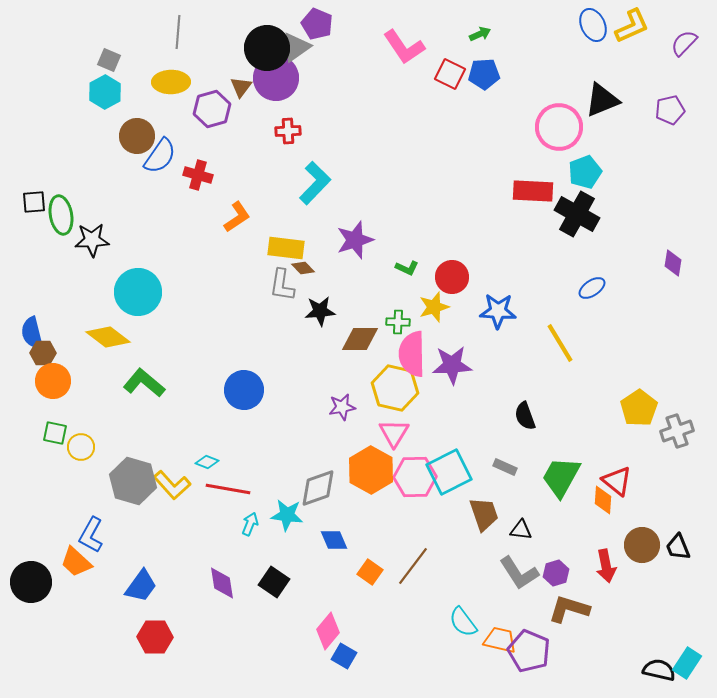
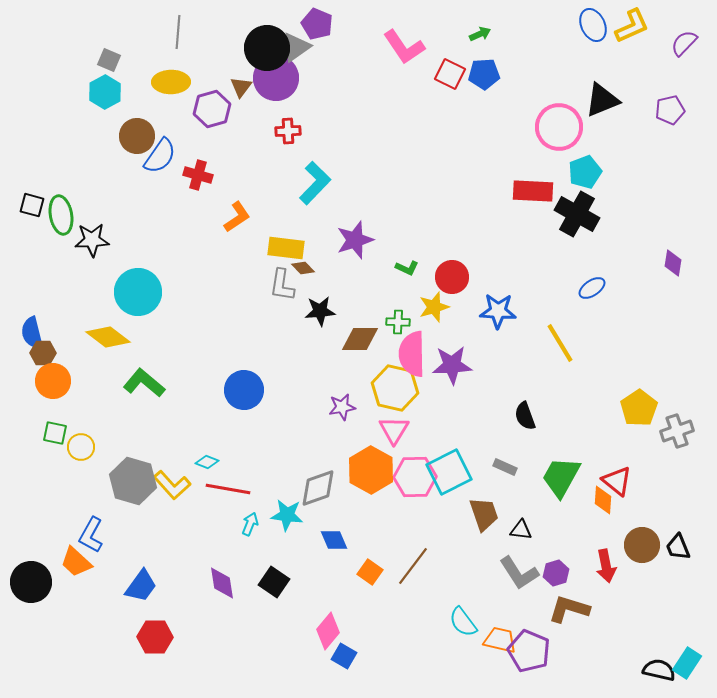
black square at (34, 202): moved 2 px left, 3 px down; rotated 20 degrees clockwise
pink triangle at (394, 433): moved 3 px up
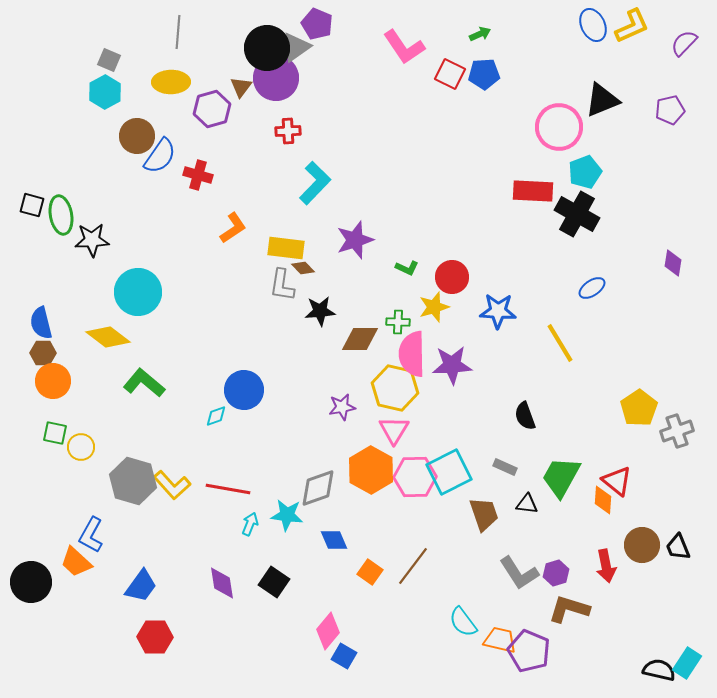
orange L-shape at (237, 217): moved 4 px left, 11 px down
blue semicircle at (32, 333): moved 9 px right, 10 px up
cyan diamond at (207, 462): moved 9 px right, 46 px up; rotated 40 degrees counterclockwise
black triangle at (521, 530): moved 6 px right, 26 px up
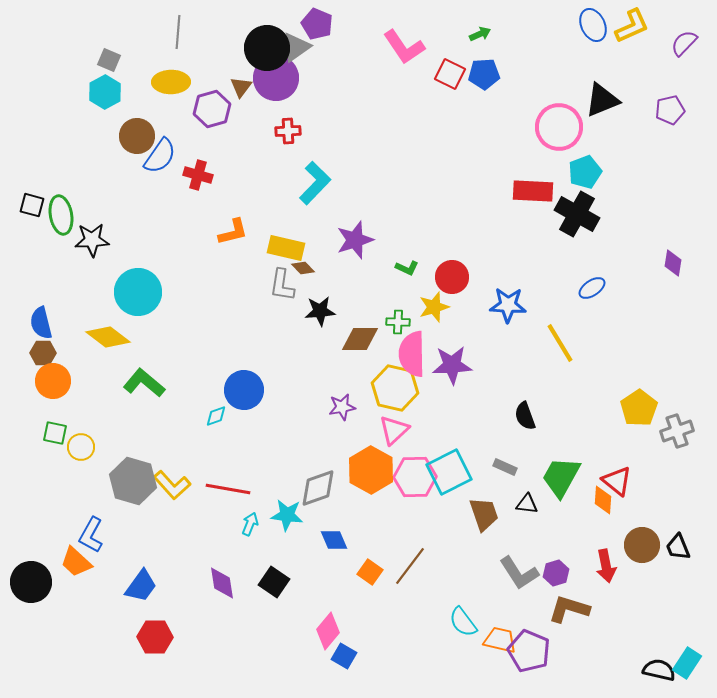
orange L-shape at (233, 228): moved 4 px down; rotated 20 degrees clockwise
yellow rectangle at (286, 248): rotated 6 degrees clockwise
blue star at (498, 311): moved 10 px right, 6 px up
pink triangle at (394, 430): rotated 16 degrees clockwise
brown line at (413, 566): moved 3 px left
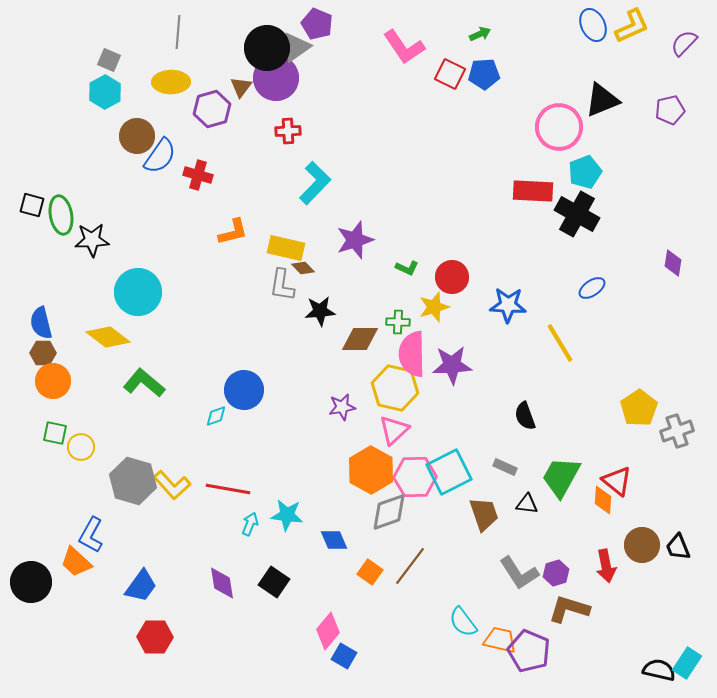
gray diamond at (318, 488): moved 71 px right, 24 px down
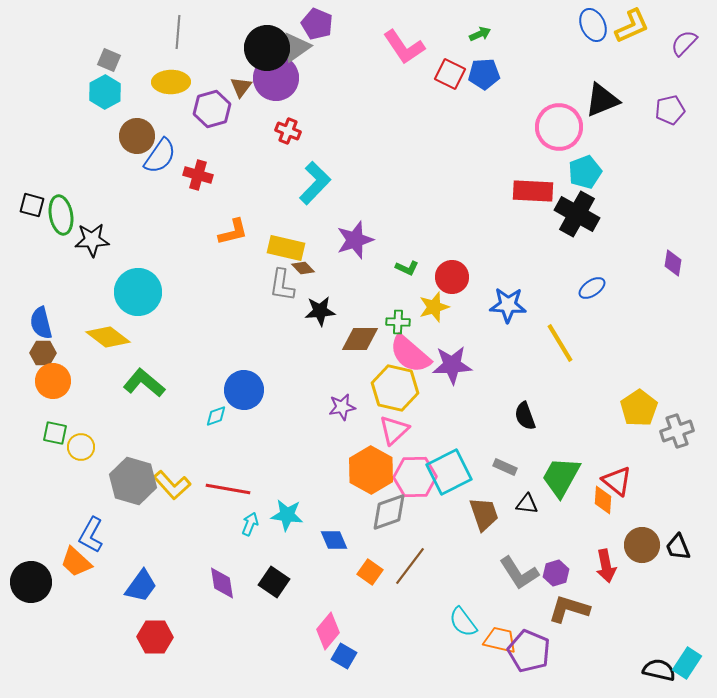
red cross at (288, 131): rotated 25 degrees clockwise
pink semicircle at (412, 354): moved 2 px left; rotated 48 degrees counterclockwise
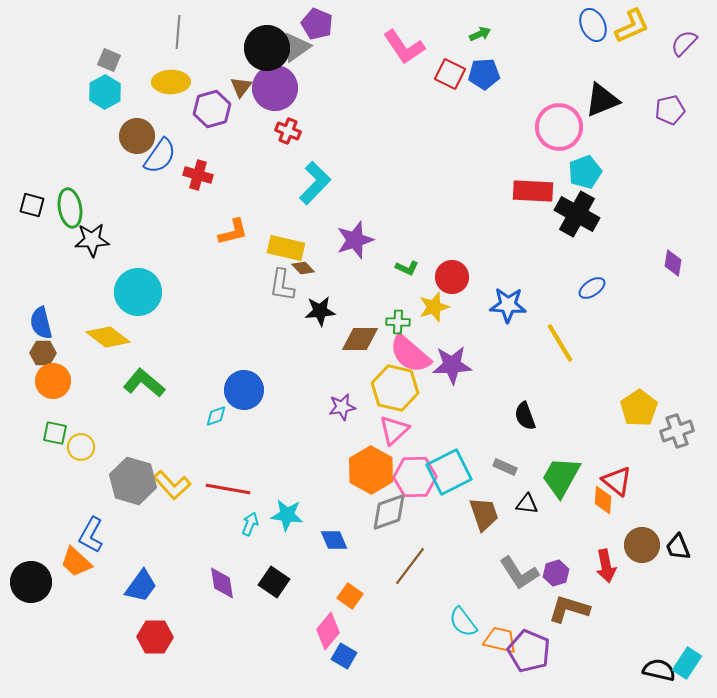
purple circle at (276, 78): moved 1 px left, 10 px down
green ellipse at (61, 215): moved 9 px right, 7 px up
orange square at (370, 572): moved 20 px left, 24 px down
